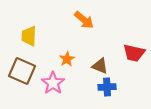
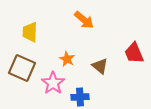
yellow trapezoid: moved 1 px right, 4 px up
red trapezoid: rotated 55 degrees clockwise
orange star: rotated 14 degrees counterclockwise
brown triangle: rotated 18 degrees clockwise
brown square: moved 3 px up
blue cross: moved 27 px left, 10 px down
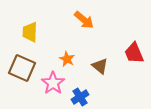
blue cross: rotated 30 degrees counterclockwise
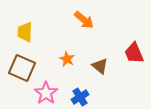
yellow trapezoid: moved 5 px left
pink star: moved 7 px left, 10 px down
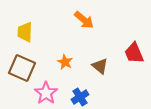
orange star: moved 2 px left, 3 px down
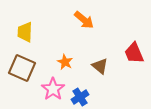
pink star: moved 7 px right, 4 px up
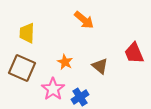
yellow trapezoid: moved 2 px right, 1 px down
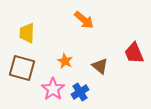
orange star: moved 1 px up
brown square: rotated 8 degrees counterclockwise
blue cross: moved 5 px up
